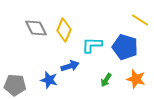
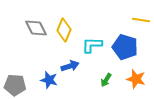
yellow line: moved 1 px right; rotated 24 degrees counterclockwise
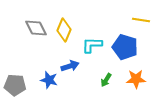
orange star: rotated 18 degrees counterclockwise
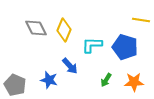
blue arrow: rotated 66 degrees clockwise
orange star: moved 2 px left, 3 px down
gray pentagon: rotated 20 degrees clockwise
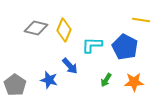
gray diamond: rotated 50 degrees counterclockwise
blue pentagon: rotated 10 degrees clockwise
gray pentagon: rotated 10 degrees clockwise
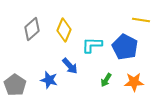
gray diamond: moved 4 px left, 1 px down; rotated 55 degrees counterclockwise
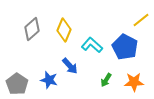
yellow line: rotated 48 degrees counterclockwise
cyan L-shape: rotated 40 degrees clockwise
gray pentagon: moved 2 px right, 1 px up
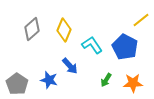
cyan L-shape: rotated 15 degrees clockwise
orange star: moved 1 px left, 1 px down
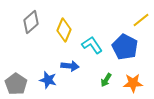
gray diamond: moved 1 px left, 7 px up
blue arrow: rotated 42 degrees counterclockwise
blue star: moved 1 px left
gray pentagon: moved 1 px left
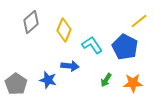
yellow line: moved 2 px left, 1 px down
